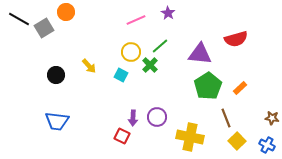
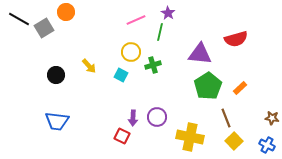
green line: moved 14 px up; rotated 36 degrees counterclockwise
green cross: moved 3 px right; rotated 28 degrees clockwise
yellow square: moved 3 px left
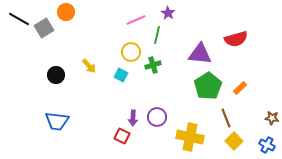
green line: moved 3 px left, 3 px down
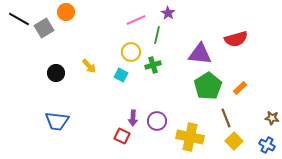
black circle: moved 2 px up
purple circle: moved 4 px down
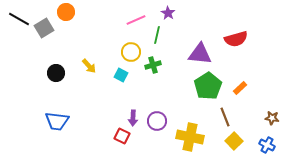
brown line: moved 1 px left, 1 px up
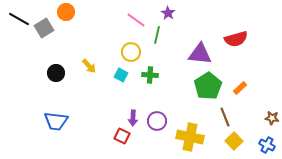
pink line: rotated 60 degrees clockwise
green cross: moved 3 px left, 10 px down; rotated 21 degrees clockwise
blue trapezoid: moved 1 px left
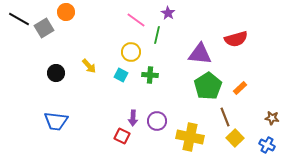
yellow square: moved 1 px right, 3 px up
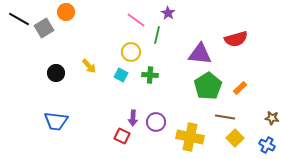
brown line: rotated 60 degrees counterclockwise
purple circle: moved 1 px left, 1 px down
